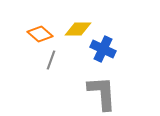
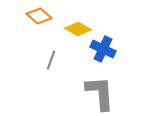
yellow diamond: rotated 28 degrees clockwise
orange diamond: moved 1 px left, 18 px up
gray L-shape: moved 2 px left
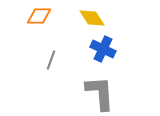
orange diamond: rotated 40 degrees counterclockwise
yellow diamond: moved 14 px right, 11 px up; rotated 28 degrees clockwise
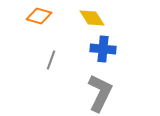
orange diamond: rotated 15 degrees clockwise
blue cross: rotated 20 degrees counterclockwise
gray L-shape: rotated 30 degrees clockwise
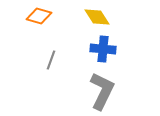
yellow diamond: moved 5 px right, 1 px up
gray L-shape: moved 2 px right, 2 px up
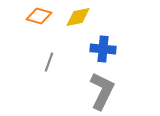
yellow diamond: moved 19 px left; rotated 68 degrees counterclockwise
gray line: moved 2 px left, 2 px down
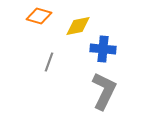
yellow diamond: moved 9 px down
gray L-shape: moved 2 px right
